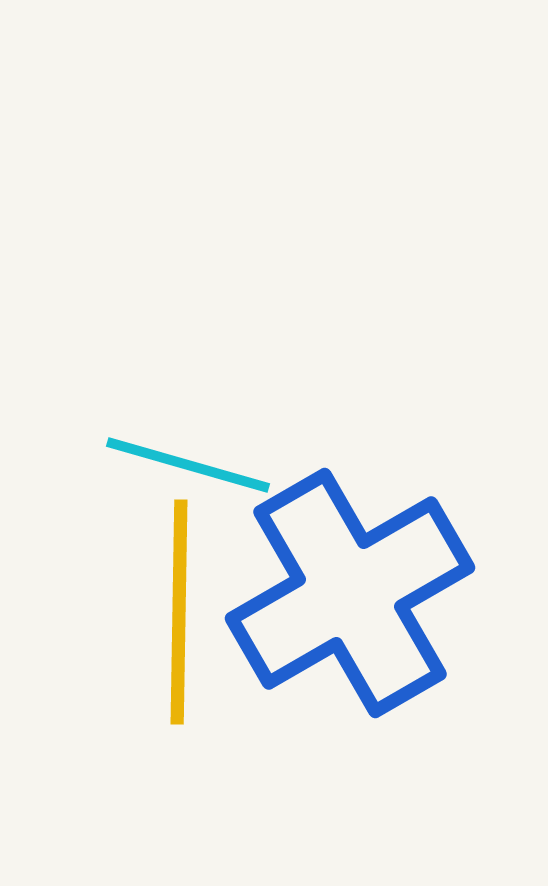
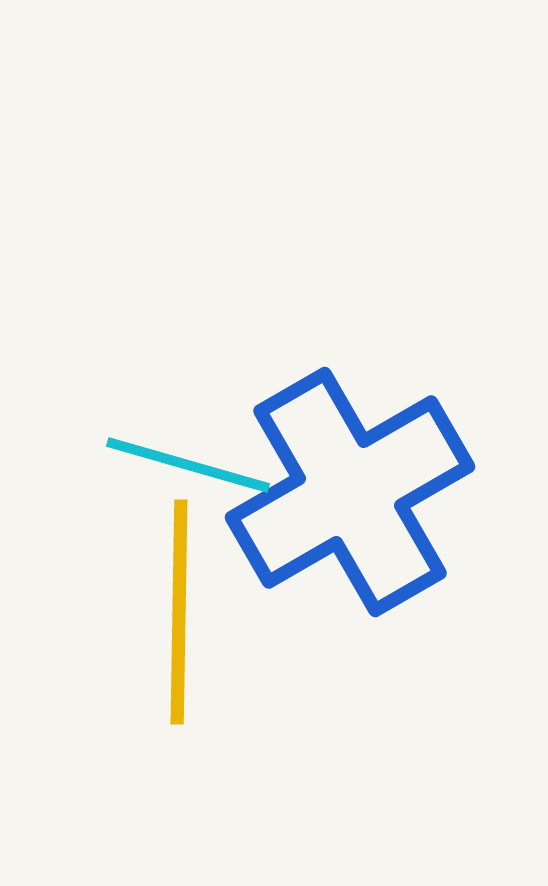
blue cross: moved 101 px up
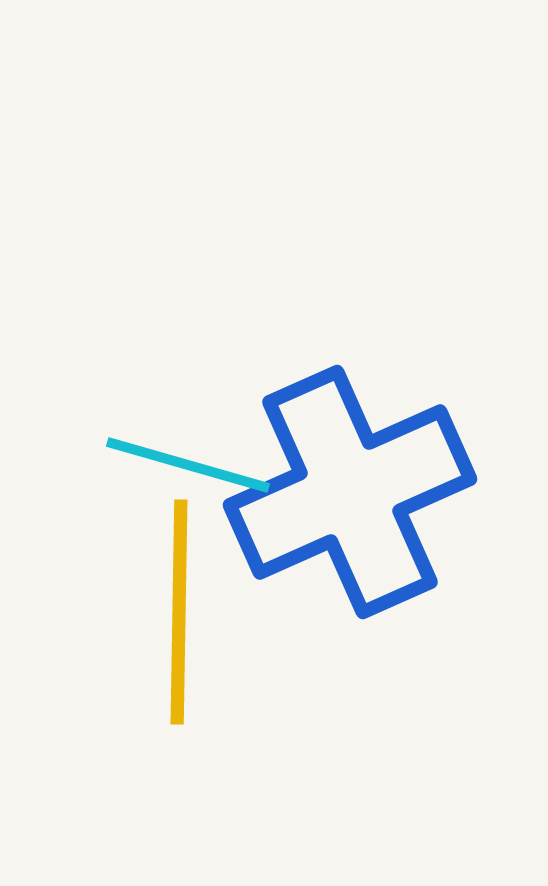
blue cross: rotated 6 degrees clockwise
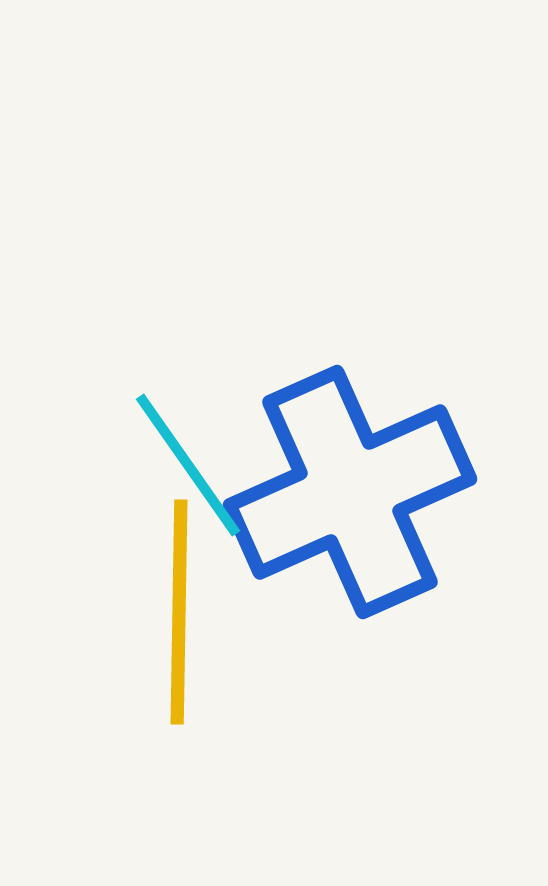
cyan line: rotated 39 degrees clockwise
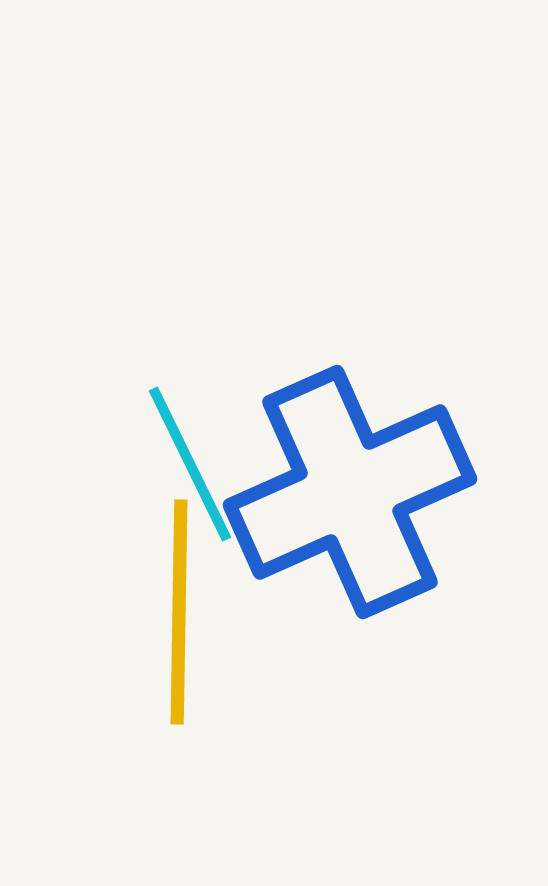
cyan line: moved 2 px right, 1 px up; rotated 9 degrees clockwise
